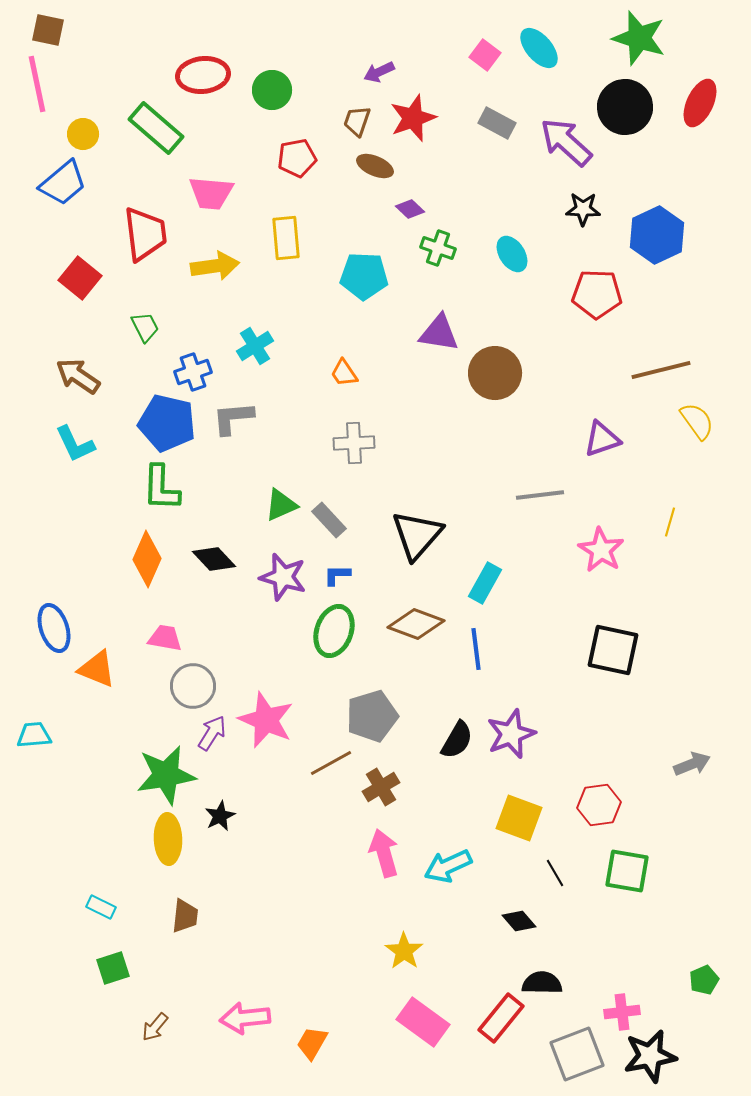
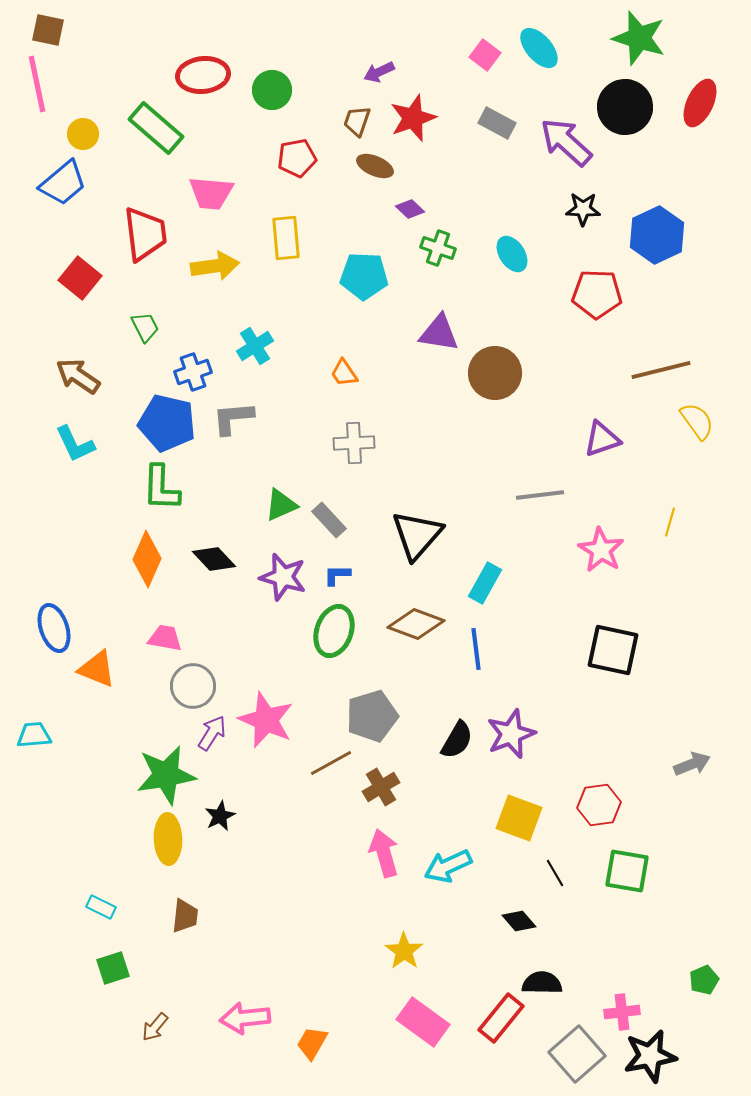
gray square at (577, 1054): rotated 20 degrees counterclockwise
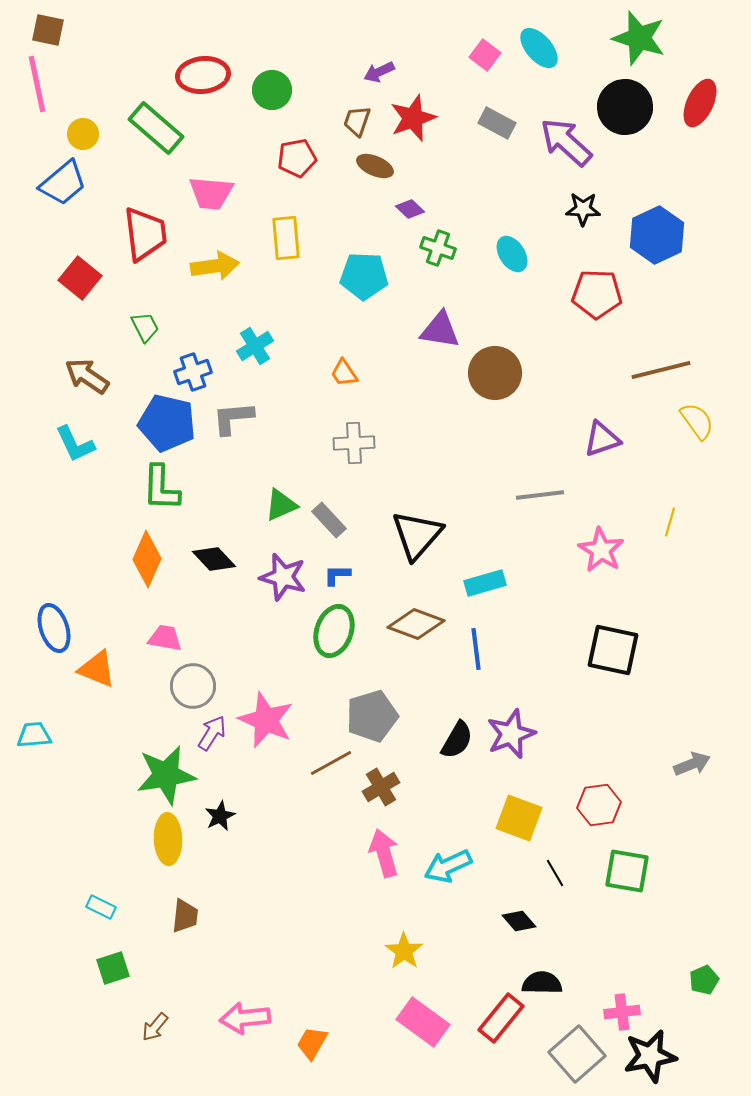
purple triangle at (439, 333): moved 1 px right, 3 px up
brown arrow at (78, 376): moved 9 px right
cyan rectangle at (485, 583): rotated 45 degrees clockwise
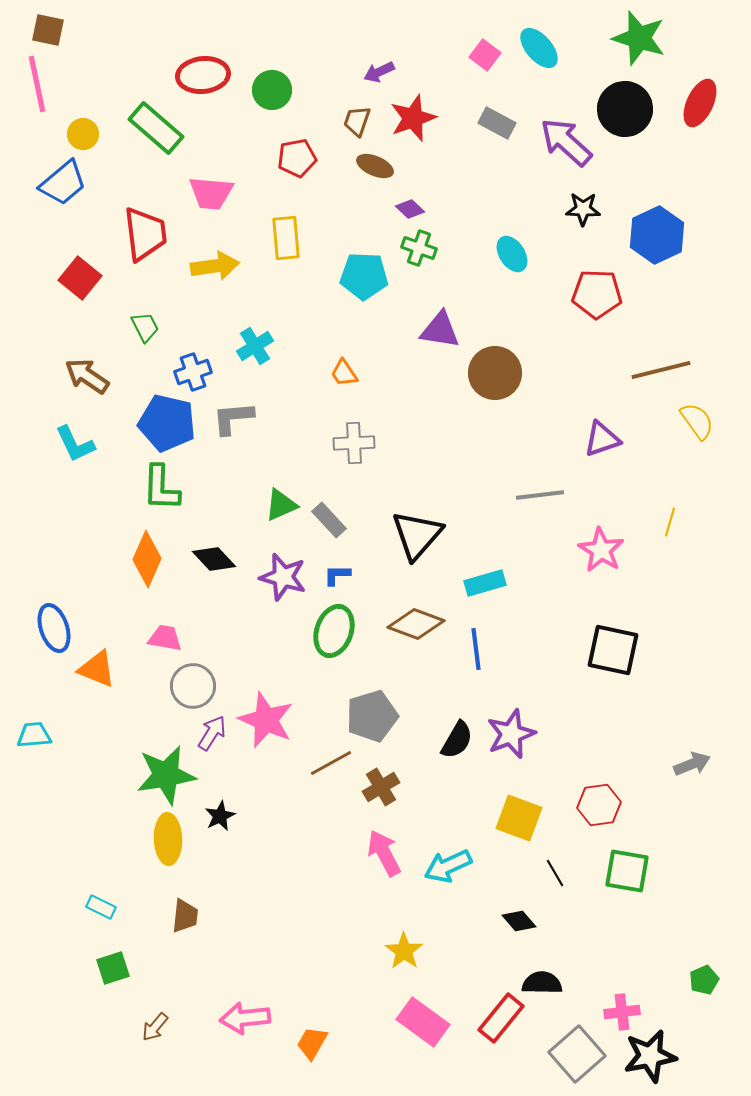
black circle at (625, 107): moved 2 px down
green cross at (438, 248): moved 19 px left
pink arrow at (384, 853): rotated 12 degrees counterclockwise
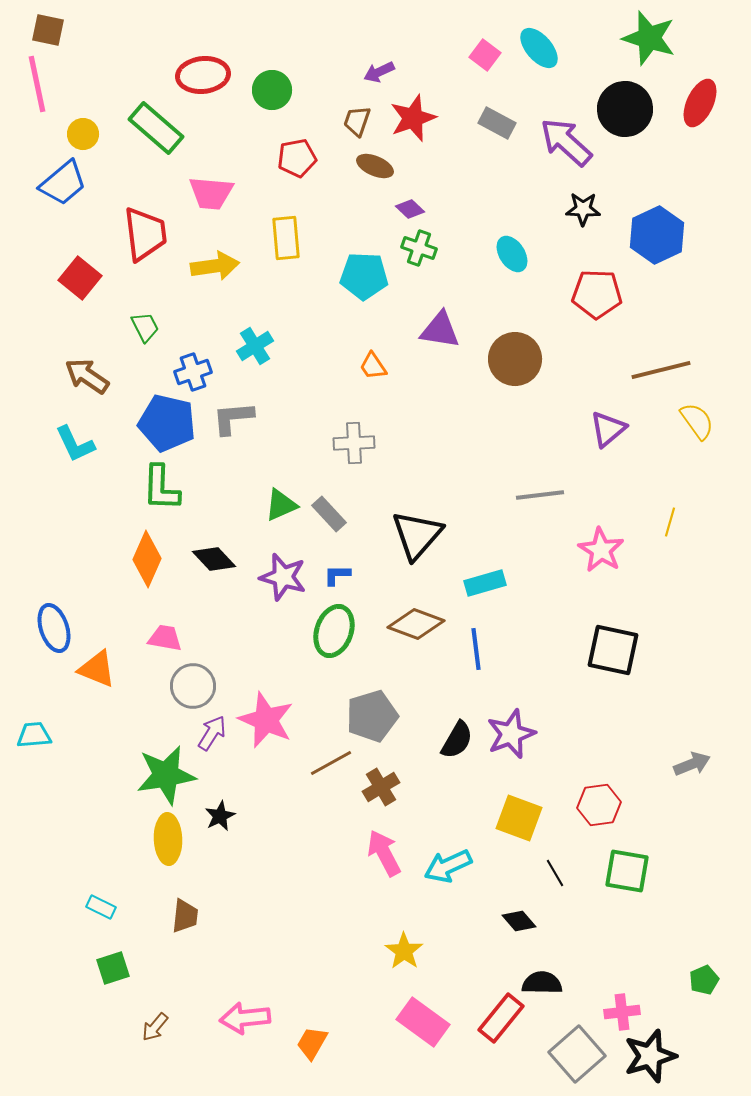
green star at (639, 38): moved 10 px right
orange trapezoid at (344, 373): moved 29 px right, 7 px up
brown circle at (495, 373): moved 20 px right, 14 px up
purple triangle at (602, 439): moved 6 px right, 10 px up; rotated 21 degrees counterclockwise
gray rectangle at (329, 520): moved 6 px up
black star at (650, 1056): rotated 6 degrees counterclockwise
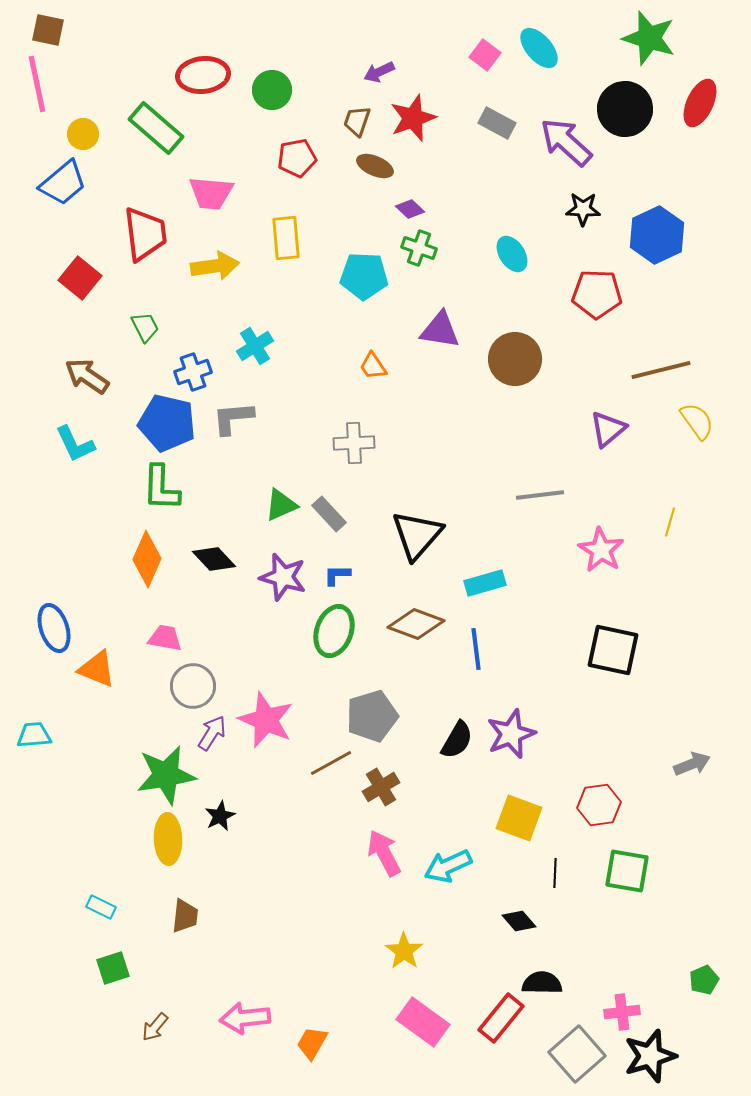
black line at (555, 873): rotated 32 degrees clockwise
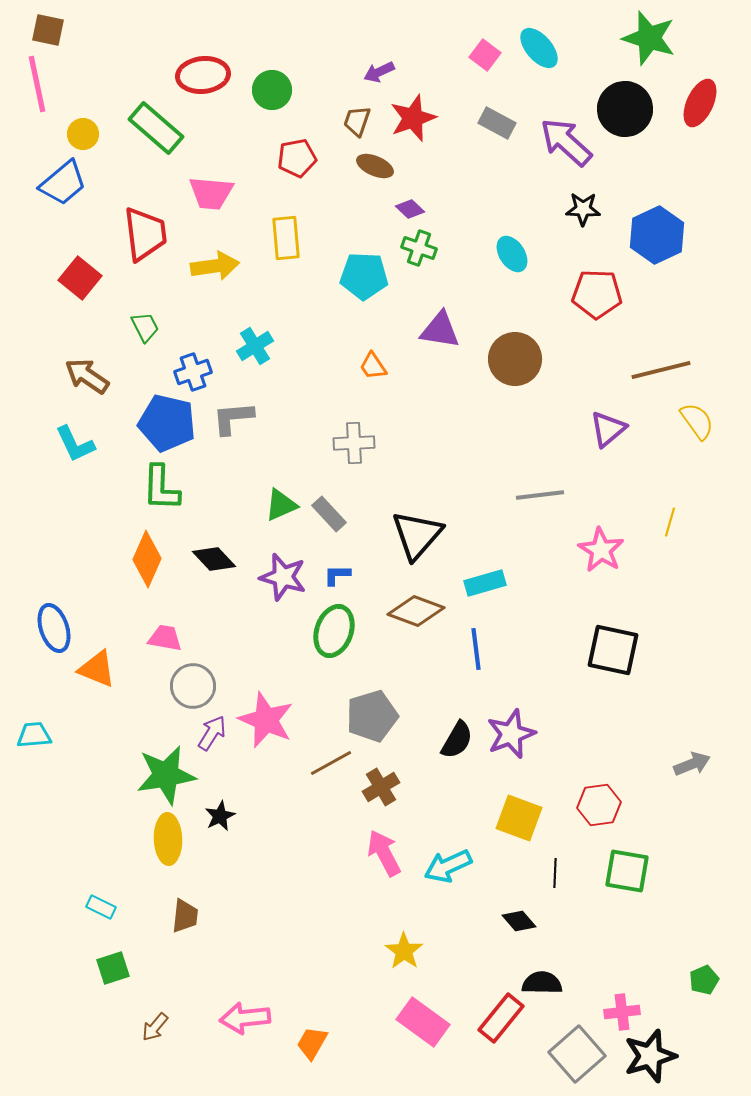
brown diamond at (416, 624): moved 13 px up
